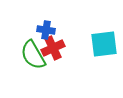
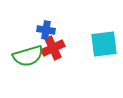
green semicircle: moved 5 px left, 1 px down; rotated 76 degrees counterclockwise
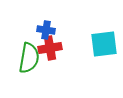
red cross: moved 3 px left; rotated 15 degrees clockwise
green semicircle: moved 1 px right, 2 px down; rotated 64 degrees counterclockwise
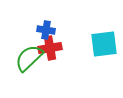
green semicircle: rotated 144 degrees counterclockwise
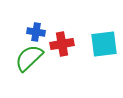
blue cross: moved 10 px left, 2 px down
red cross: moved 12 px right, 4 px up
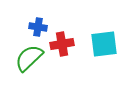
blue cross: moved 2 px right, 5 px up
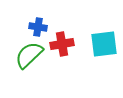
green semicircle: moved 3 px up
